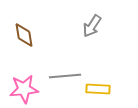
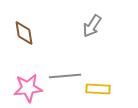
brown diamond: moved 2 px up
pink star: moved 4 px right, 1 px up
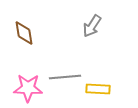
gray line: moved 1 px down
pink star: rotated 8 degrees clockwise
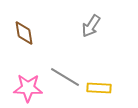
gray arrow: moved 1 px left
gray line: rotated 36 degrees clockwise
yellow rectangle: moved 1 px right, 1 px up
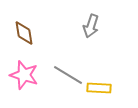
gray arrow: rotated 15 degrees counterclockwise
gray line: moved 3 px right, 2 px up
pink star: moved 4 px left, 13 px up; rotated 16 degrees clockwise
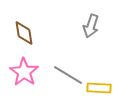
pink star: moved 3 px up; rotated 16 degrees clockwise
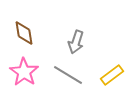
gray arrow: moved 15 px left, 16 px down
yellow rectangle: moved 13 px right, 13 px up; rotated 40 degrees counterclockwise
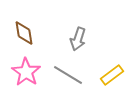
gray arrow: moved 2 px right, 3 px up
pink star: moved 2 px right
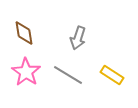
gray arrow: moved 1 px up
yellow rectangle: rotated 70 degrees clockwise
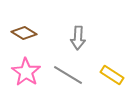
brown diamond: rotated 50 degrees counterclockwise
gray arrow: rotated 15 degrees counterclockwise
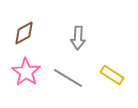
brown diamond: rotated 60 degrees counterclockwise
gray line: moved 3 px down
